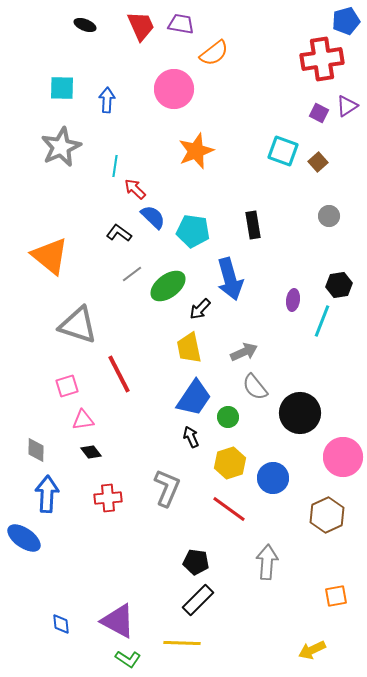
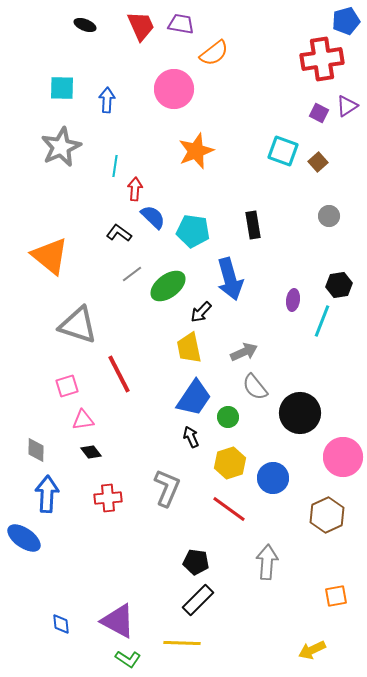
red arrow at (135, 189): rotated 50 degrees clockwise
black arrow at (200, 309): moved 1 px right, 3 px down
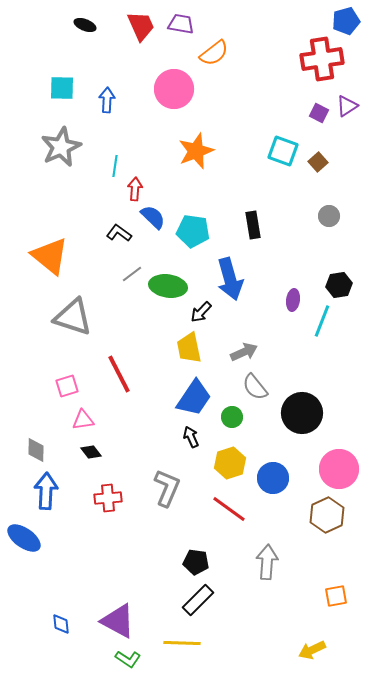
green ellipse at (168, 286): rotated 45 degrees clockwise
gray triangle at (78, 325): moved 5 px left, 8 px up
black circle at (300, 413): moved 2 px right
green circle at (228, 417): moved 4 px right
pink circle at (343, 457): moved 4 px left, 12 px down
blue arrow at (47, 494): moved 1 px left, 3 px up
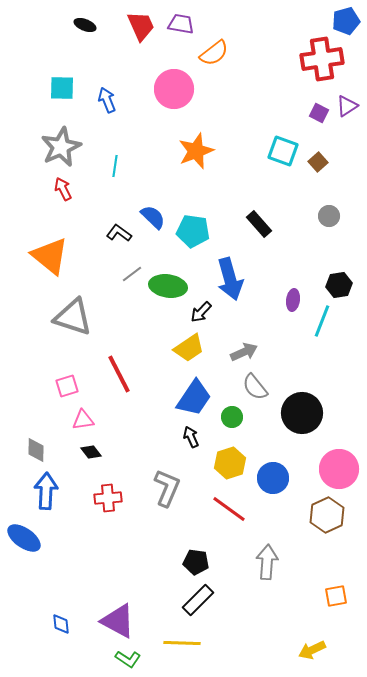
blue arrow at (107, 100): rotated 25 degrees counterclockwise
red arrow at (135, 189): moved 72 px left; rotated 30 degrees counterclockwise
black rectangle at (253, 225): moved 6 px right, 1 px up; rotated 32 degrees counterclockwise
yellow trapezoid at (189, 348): rotated 112 degrees counterclockwise
